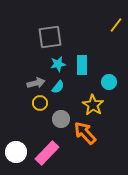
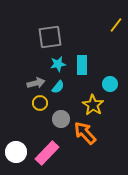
cyan circle: moved 1 px right, 2 px down
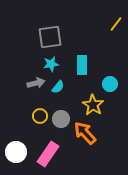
yellow line: moved 1 px up
cyan star: moved 7 px left
yellow circle: moved 13 px down
pink rectangle: moved 1 px right, 1 px down; rotated 10 degrees counterclockwise
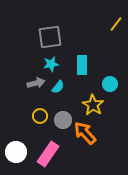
gray circle: moved 2 px right, 1 px down
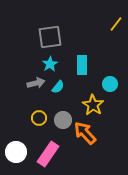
cyan star: moved 1 px left; rotated 21 degrees counterclockwise
yellow circle: moved 1 px left, 2 px down
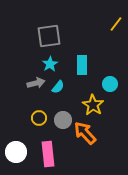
gray square: moved 1 px left, 1 px up
pink rectangle: rotated 40 degrees counterclockwise
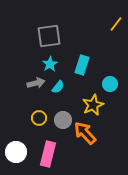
cyan rectangle: rotated 18 degrees clockwise
yellow star: rotated 15 degrees clockwise
pink rectangle: rotated 20 degrees clockwise
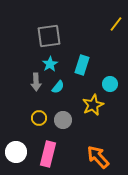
gray arrow: moved 1 px up; rotated 102 degrees clockwise
orange arrow: moved 13 px right, 24 px down
